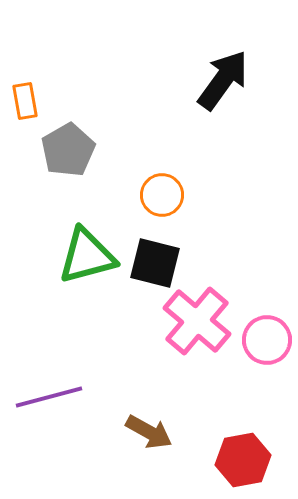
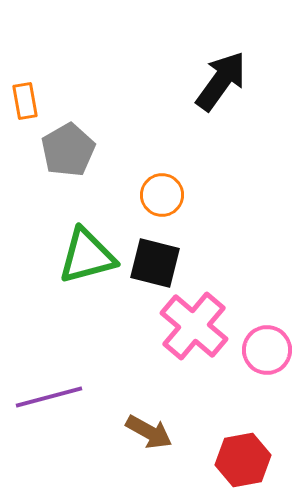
black arrow: moved 2 px left, 1 px down
pink cross: moved 3 px left, 5 px down
pink circle: moved 10 px down
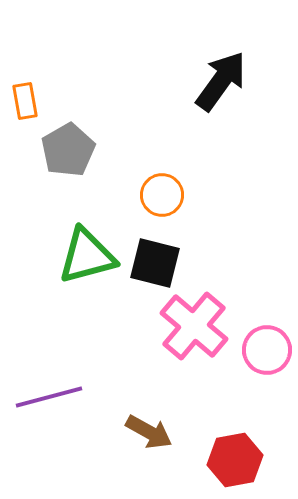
red hexagon: moved 8 px left
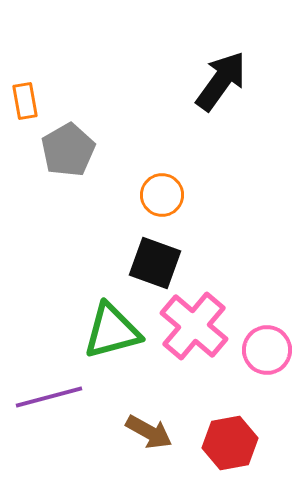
green triangle: moved 25 px right, 75 px down
black square: rotated 6 degrees clockwise
red hexagon: moved 5 px left, 17 px up
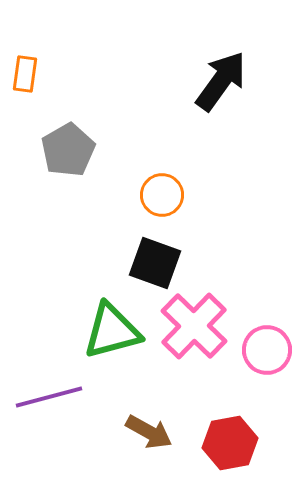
orange rectangle: moved 27 px up; rotated 18 degrees clockwise
pink cross: rotated 4 degrees clockwise
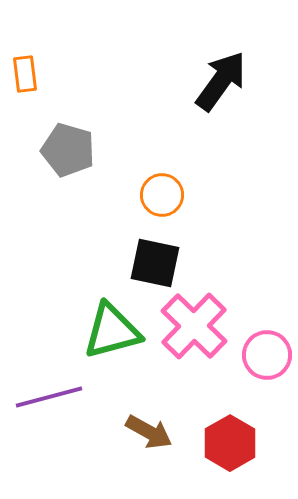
orange rectangle: rotated 15 degrees counterclockwise
gray pentagon: rotated 26 degrees counterclockwise
black square: rotated 8 degrees counterclockwise
pink circle: moved 5 px down
red hexagon: rotated 20 degrees counterclockwise
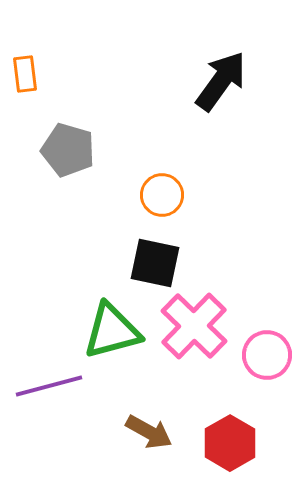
purple line: moved 11 px up
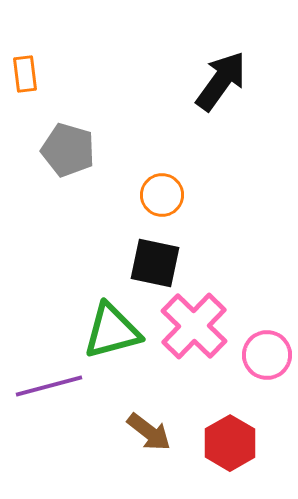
brown arrow: rotated 9 degrees clockwise
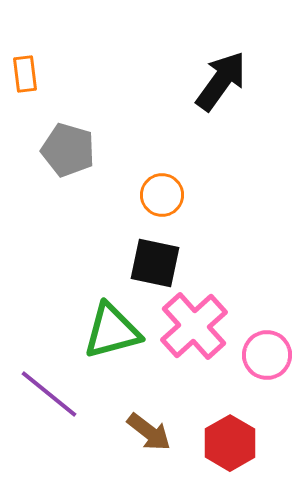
pink cross: rotated 4 degrees clockwise
purple line: moved 8 px down; rotated 54 degrees clockwise
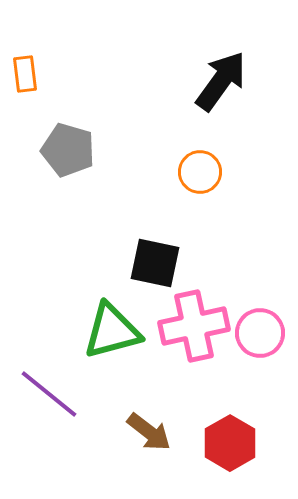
orange circle: moved 38 px right, 23 px up
pink cross: rotated 30 degrees clockwise
pink circle: moved 7 px left, 22 px up
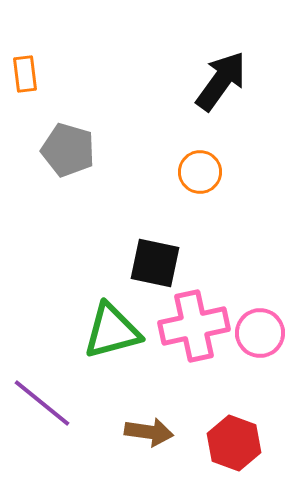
purple line: moved 7 px left, 9 px down
brown arrow: rotated 30 degrees counterclockwise
red hexagon: moved 4 px right; rotated 10 degrees counterclockwise
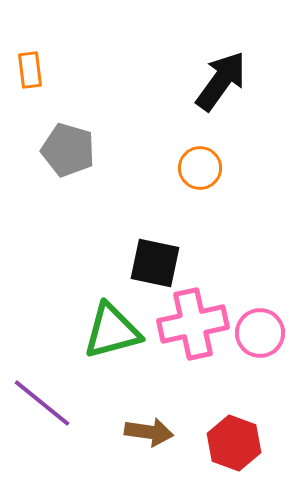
orange rectangle: moved 5 px right, 4 px up
orange circle: moved 4 px up
pink cross: moved 1 px left, 2 px up
